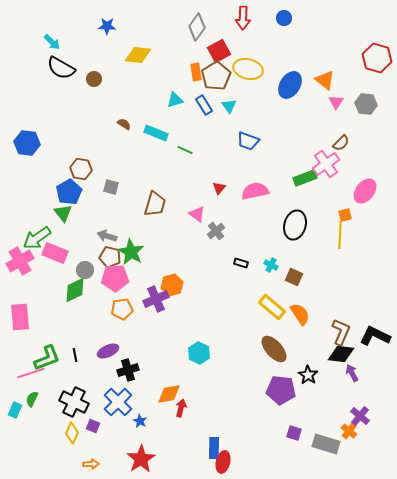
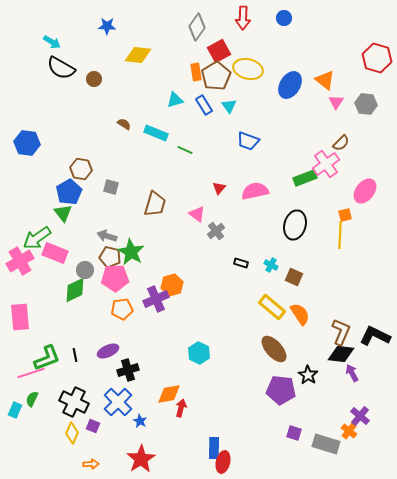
cyan arrow at (52, 42): rotated 12 degrees counterclockwise
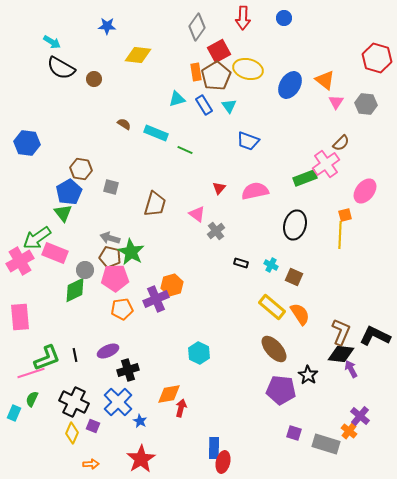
cyan triangle at (175, 100): moved 2 px right, 1 px up
gray arrow at (107, 236): moved 3 px right, 2 px down
purple arrow at (352, 373): moved 1 px left, 4 px up
cyan rectangle at (15, 410): moved 1 px left, 3 px down
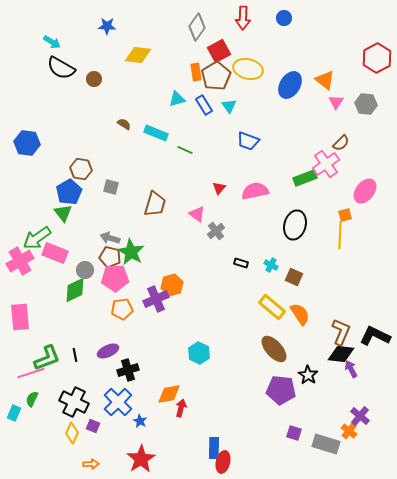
red hexagon at (377, 58): rotated 16 degrees clockwise
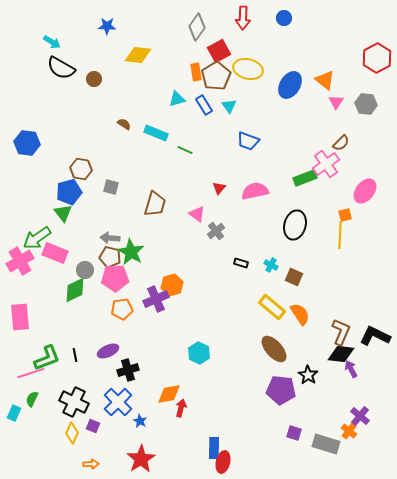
blue pentagon at (69, 192): rotated 15 degrees clockwise
gray arrow at (110, 238): rotated 12 degrees counterclockwise
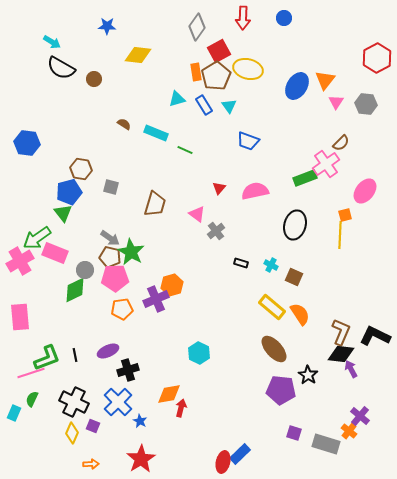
orange triangle at (325, 80): rotated 30 degrees clockwise
blue ellipse at (290, 85): moved 7 px right, 1 px down
gray arrow at (110, 238): rotated 150 degrees counterclockwise
blue rectangle at (214, 448): moved 26 px right, 6 px down; rotated 45 degrees clockwise
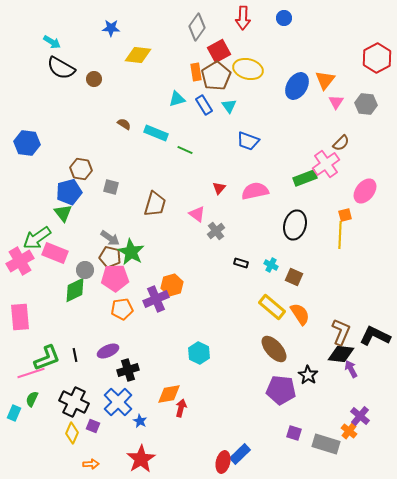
blue star at (107, 26): moved 4 px right, 2 px down
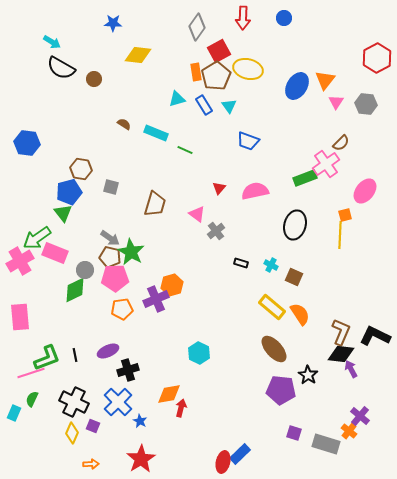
blue star at (111, 28): moved 2 px right, 5 px up
